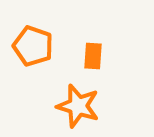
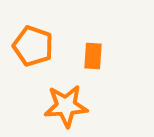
orange star: moved 12 px left; rotated 21 degrees counterclockwise
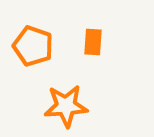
orange rectangle: moved 14 px up
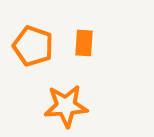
orange rectangle: moved 9 px left, 1 px down
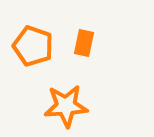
orange rectangle: rotated 8 degrees clockwise
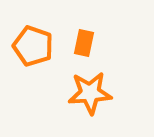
orange star: moved 24 px right, 13 px up
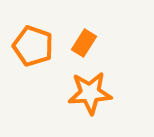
orange rectangle: rotated 20 degrees clockwise
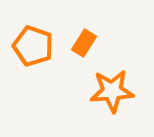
orange star: moved 22 px right, 2 px up
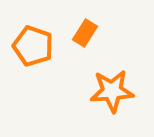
orange rectangle: moved 1 px right, 10 px up
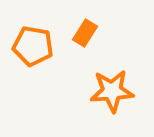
orange pentagon: rotated 9 degrees counterclockwise
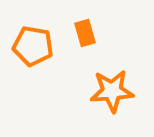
orange rectangle: rotated 48 degrees counterclockwise
